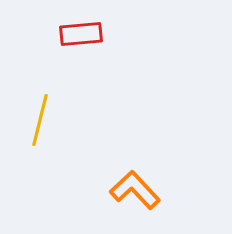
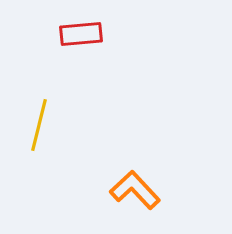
yellow line: moved 1 px left, 5 px down
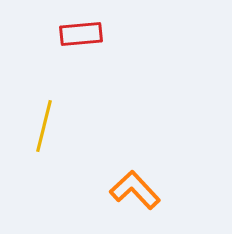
yellow line: moved 5 px right, 1 px down
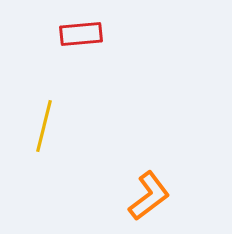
orange L-shape: moved 14 px right, 6 px down; rotated 96 degrees clockwise
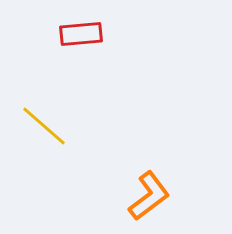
yellow line: rotated 63 degrees counterclockwise
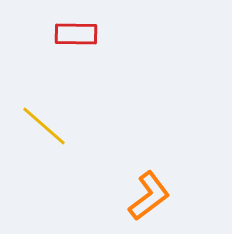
red rectangle: moved 5 px left; rotated 6 degrees clockwise
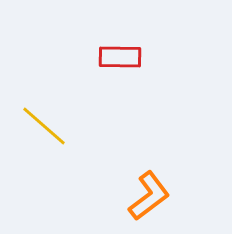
red rectangle: moved 44 px right, 23 px down
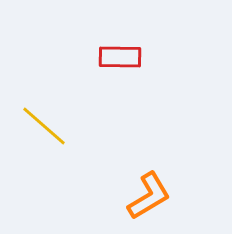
orange L-shape: rotated 6 degrees clockwise
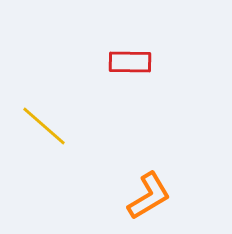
red rectangle: moved 10 px right, 5 px down
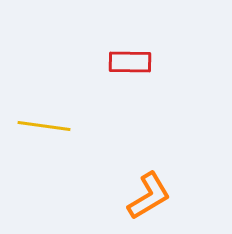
yellow line: rotated 33 degrees counterclockwise
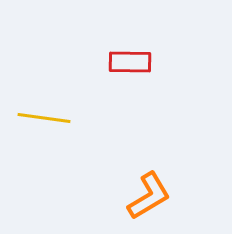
yellow line: moved 8 px up
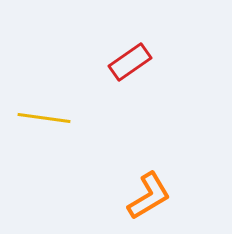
red rectangle: rotated 36 degrees counterclockwise
